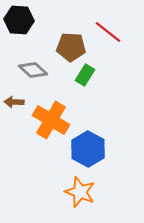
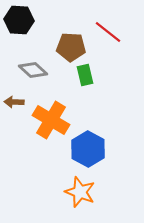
green rectangle: rotated 45 degrees counterclockwise
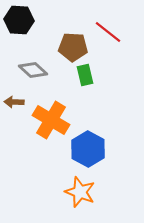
brown pentagon: moved 2 px right
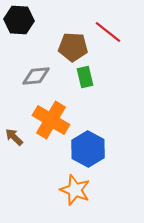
gray diamond: moved 3 px right, 6 px down; rotated 48 degrees counterclockwise
green rectangle: moved 2 px down
brown arrow: moved 35 px down; rotated 42 degrees clockwise
orange star: moved 5 px left, 2 px up
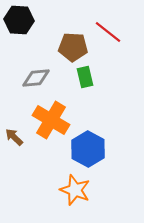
gray diamond: moved 2 px down
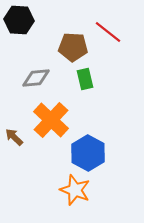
green rectangle: moved 2 px down
orange cross: rotated 12 degrees clockwise
blue hexagon: moved 4 px down
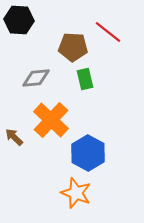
orange star: moved 1 px right, 3 px down
